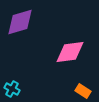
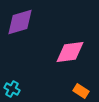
orange rectangle: moved 2 px left
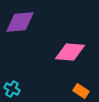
purple diamond: rotated 12 degrees clockwise
pink diamond: rotated 12 degrees clockwise
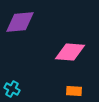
orange rectangle: moved 7 px left; rotated 28 degrees counterclockwise
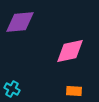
pink diamond: moved 1 px up; rotated 16 degrees counterclockwise
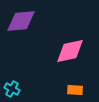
purple diamond: moved 1 px right, 1 px up
orange rectangle: moved 1 px right, 1 px up
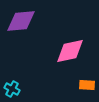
orange rectangle: moved 12 px right, 5 px up
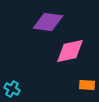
purple diamond: moved 27 px right, 1 px down; rotated 12 degrees clockwise
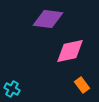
purple diamond: moved 3 px up
orange rectangle: moved 5 px left; rotated 49 degrees clockwise
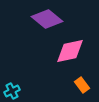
purple diamond: moved 1 px left; rotated 32 degrees clockwise
cyan cross: moved 2 px down; rotated 35 degrees clockwise
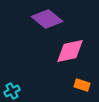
orange rectangle: rotated 35 degrees counterclockwise
